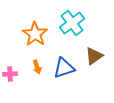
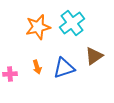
orange star: moved 3 px right, 7 px up; rotated 25 degrees clockwise
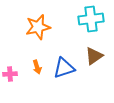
cyan cross: moved 19 px right, 4 px up; rotated 30 degrees clockwise
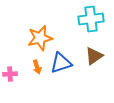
orange star: moved 2 px right, 11 px down
blue triangle: moved 3 px left, 5 px up
